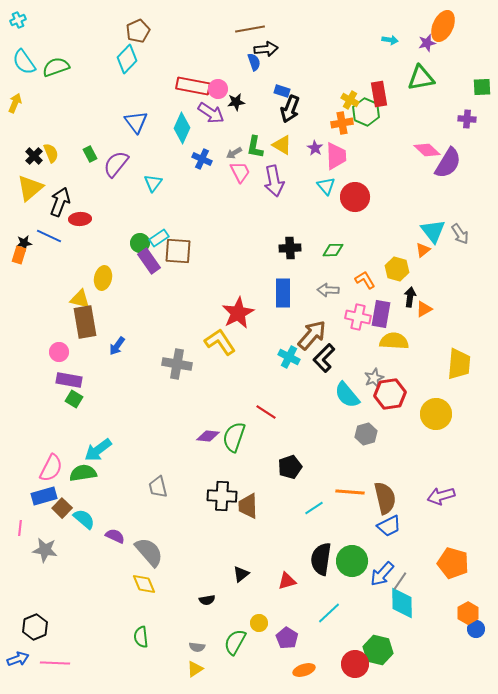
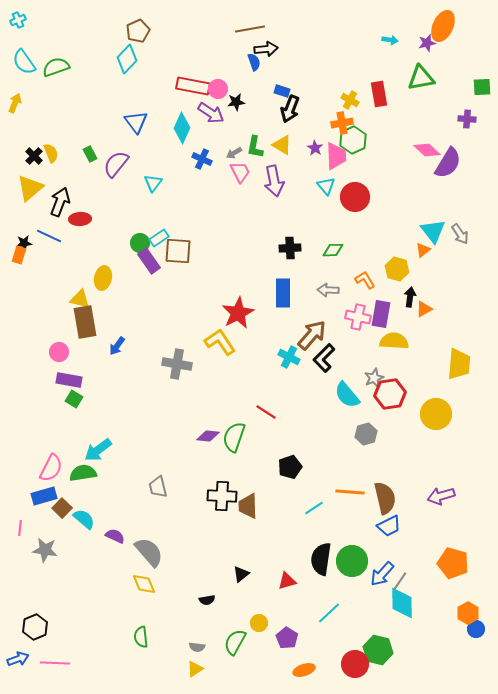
green hexagon at (366, 112): moved 13 px left, 28 px down; rotated 12 degrees clockwise
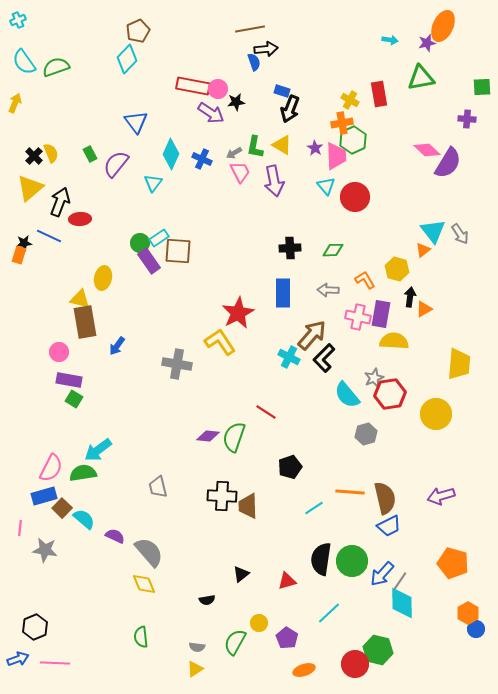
cyan diamond at (182, 128): moved 11 px left, 26 px down
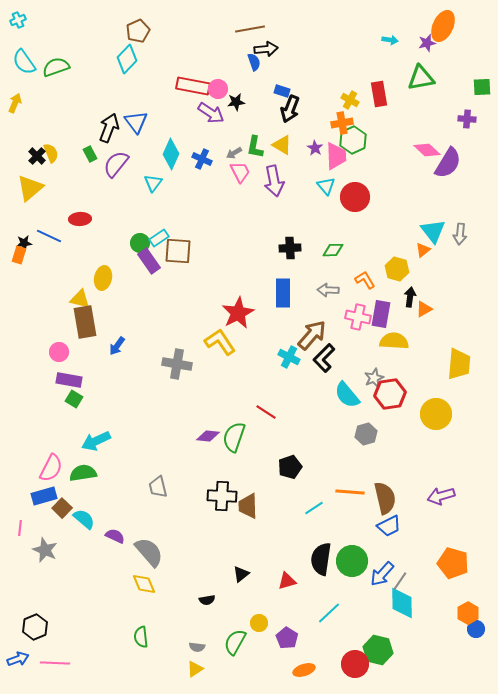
black cross at (34, 156): moved 3 px right
black arrow at (60, 202): moved 49 px right, 74 px up
gray arrow at (460, 234): rotated 40 degrees clockwise
cyan arrow at (98, 450): moved 2 px left, 9 px up; rotated 12 degrees clockwise
gray star at (45, 550): rotated 15 degrees clockwise
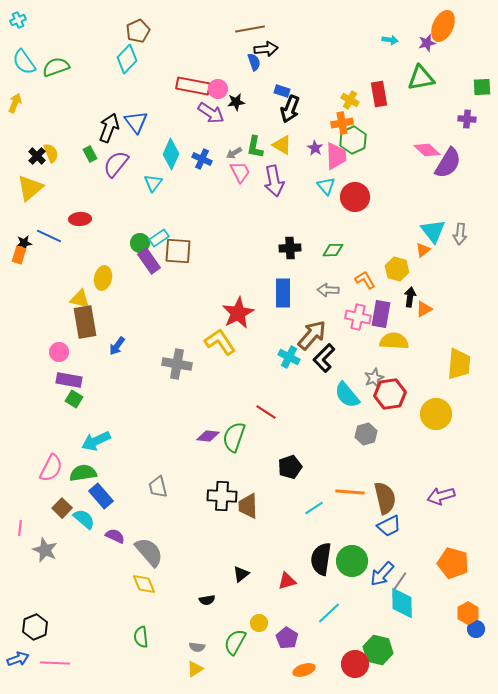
blue rectangle at (44, 496): moved 57 px right; rotated 65 degrees clockwise
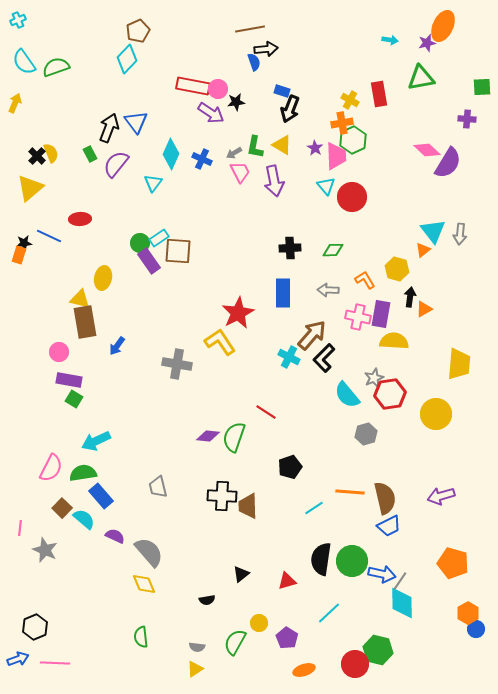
red circle at (355, 197): moved 3 px left
blue arrow at (382, 574): rotated 120 degrees counterclockwise
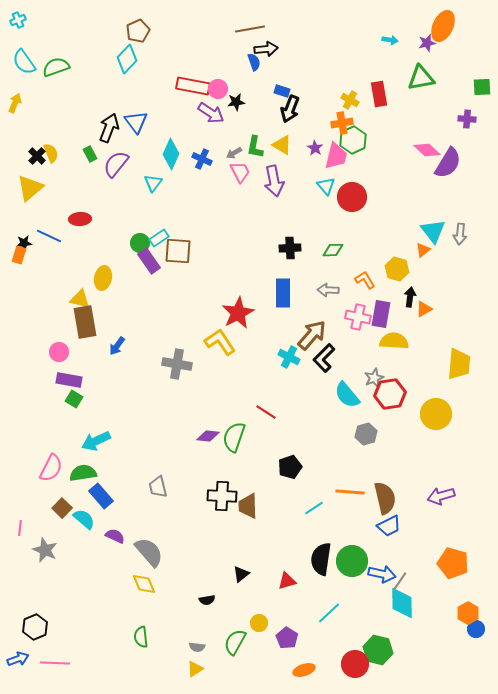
pink trapezoid at (336, 156): rotated 16 degrees clockwise
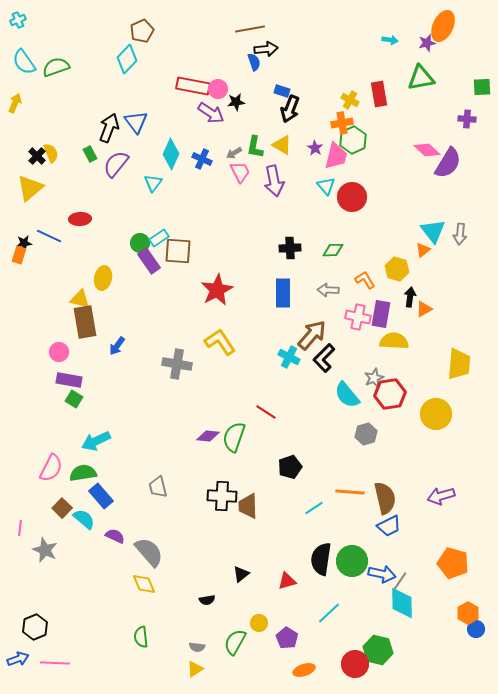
brown pentagon at (138, 31): moved 4 px right
red star at (238, 313): moved 21 px left, 23 px up
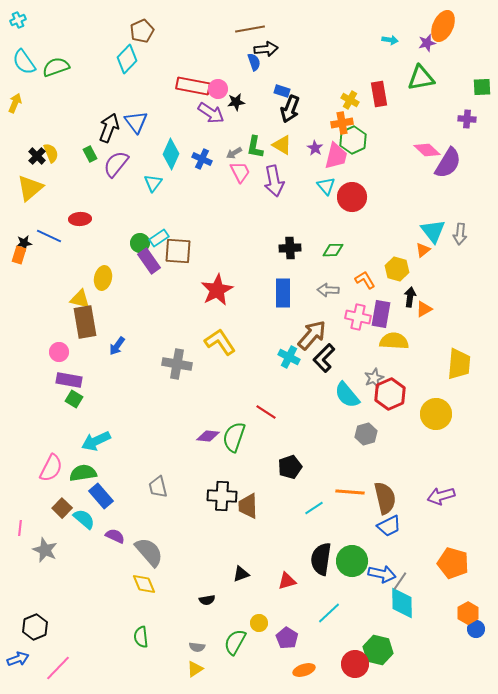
red hexagon at (390, 394): rotated 16 degrees counterclockwise
black triangle at (241, 574): rotated 18 degrees clockwise
pink line at (55, 663): moved 3 px right, 5 px down; rotated 48 degrees counterclockwise
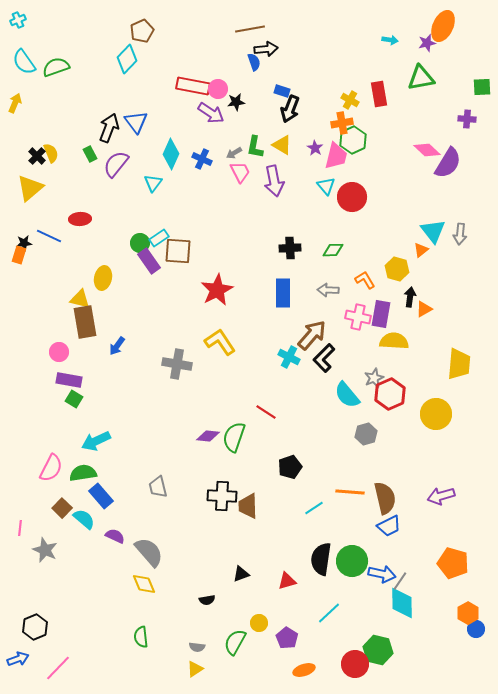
orange triangle at (423, 250): moved 2 px left
